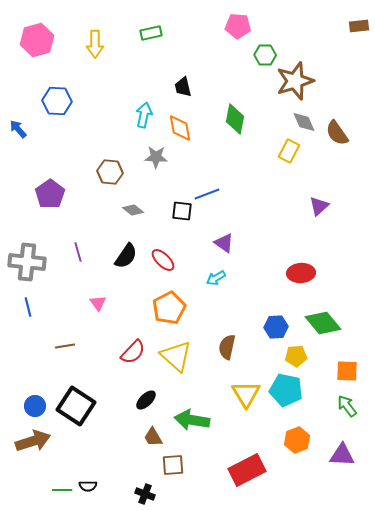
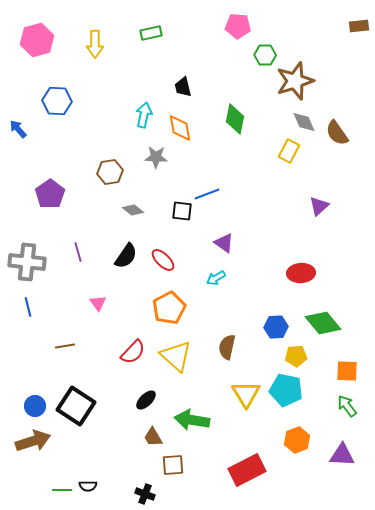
brown hexagon at (110, 172): rotated 15 degrees counterclockwise
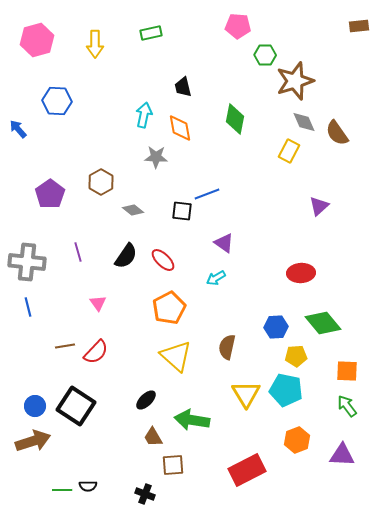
brown hexagon at (110, 172): moved 9 px left, 10 px down; rotated 20 degrees counterclockwise
red semicircle at (133, 352): moved 37 px left
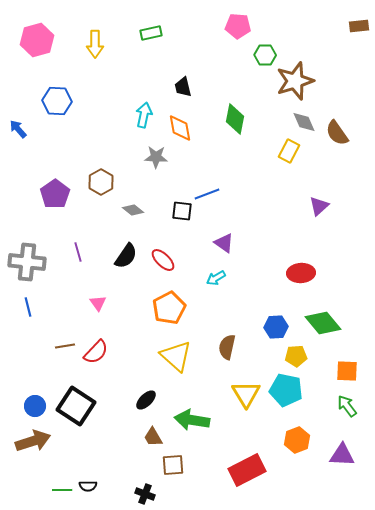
purple pentagon at (50, 194): moved 5 px right
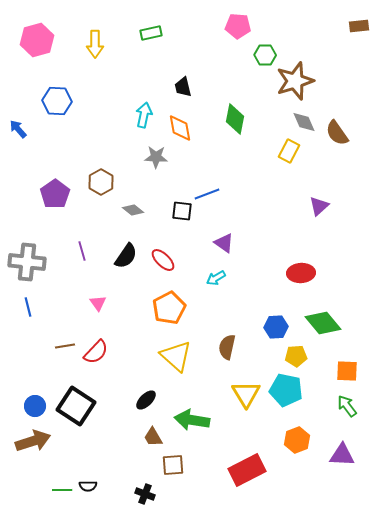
purple line at (78, 252): moved 4 px right, 1 px up
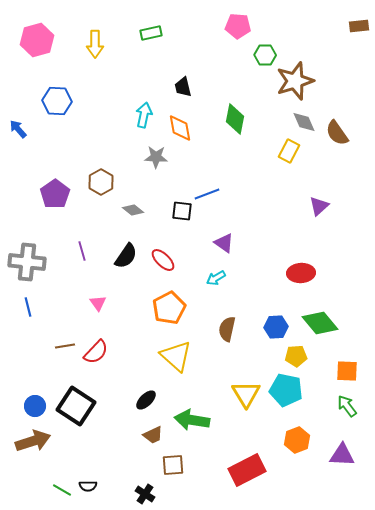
green diamond at (323, 323): moved 3 px left
brown semicircle at (227, 347): moved 18 px up
brown trapezoid at (153, 437): moved 2 px up; rotated 85 degrees counterclockwise
green line at (62, 490): rotated 30 degrees clockwise
black cross at (145, 494): rotated 12 degrees clockwise
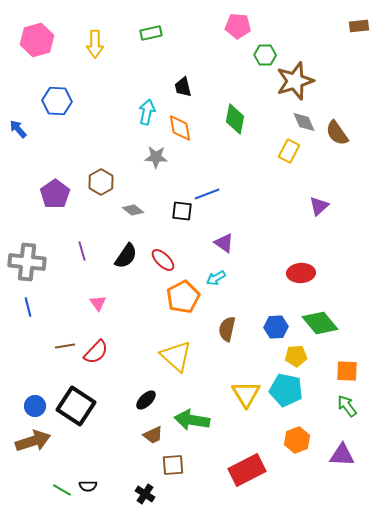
cyan arrow at (144, 115): moved 3 px right, 3 px up
orange pentagon at (169, 308): moved 14 px right, 11 px up
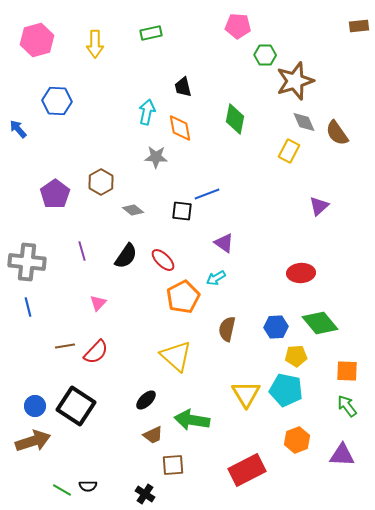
pink triangle at (98, 303): rotated 18 degrees clockwise
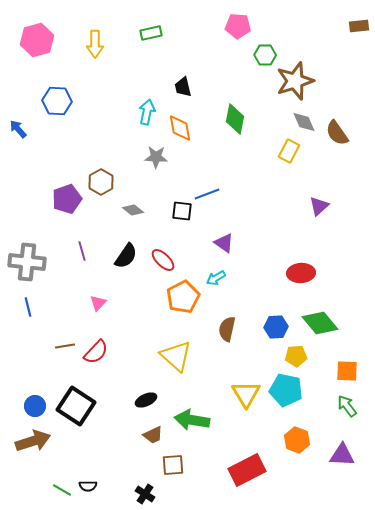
purple pentagon at (55, 194): moved 12 px right, 5 px down; rotated 16 degrees clockwise
black ellipse at (146, 400): rotated 20 degrees clockwise
orange hexagon at (297, 440): rotated 20 degrees counterclockwise
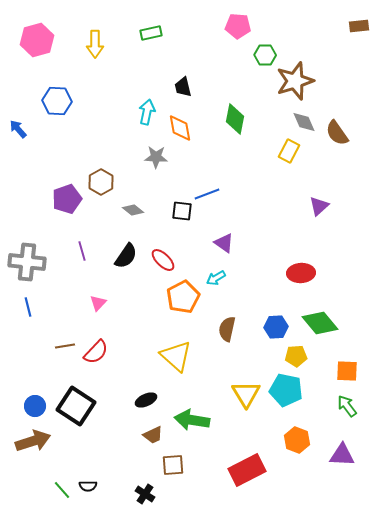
green line at (62, 490): rotated 18 degrees clockwise
